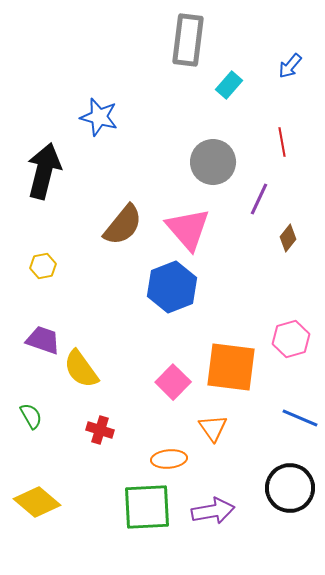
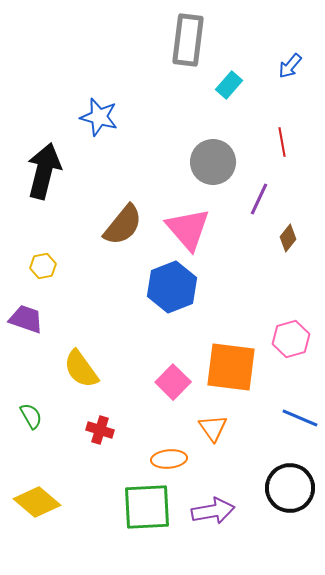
purple trapezoid: moved 17 px left, 21 px up
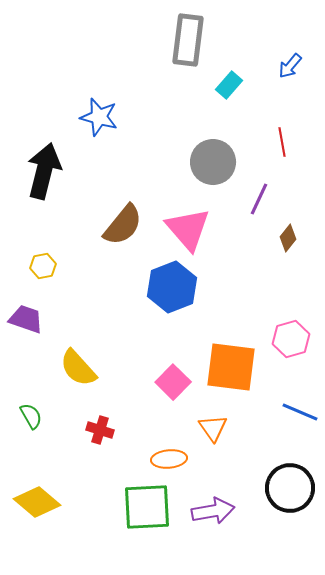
yellow semicircle: moved 3 px left, 1 px up; rotated 6 degrees counterclockwise
blue line: moved 6 px up
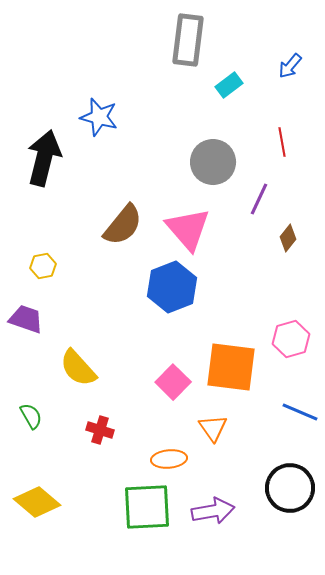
cyan rectangle: rotated 12 degrees clockwise
black arrow: moved 13 px up
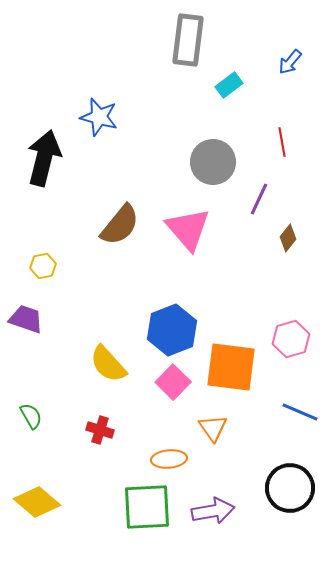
blue arrow: moved 4 px up
brown semicircle: moved 3 px left
blue hexagon: moved 43 px down
yellow semicircle: moved 30 px right, 4 px up
